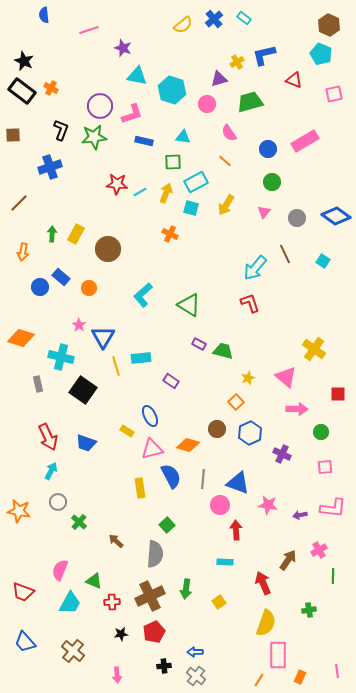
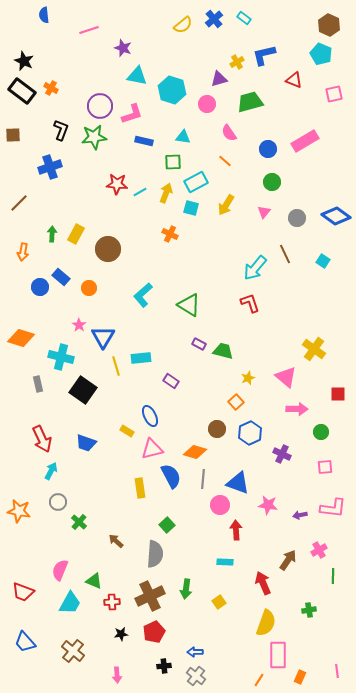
red arrow at (48, 437): moved 6 px left, 2 px down
orange diamond at (188, 445): moved 7 px right, 7 px down
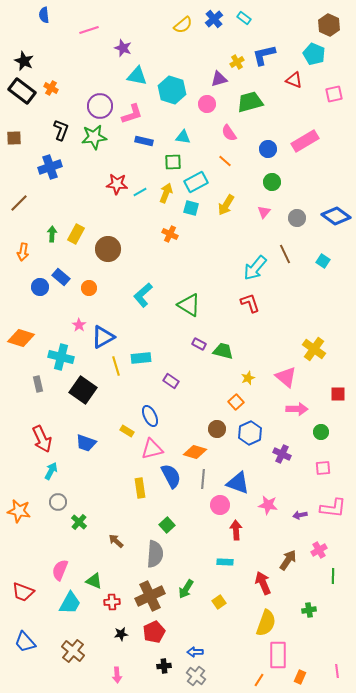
cyan pentagon at (321, 54): moved 7 px left
brown square at (13, 135): moved 1 px right, 3 px down
blue triangle at (103, 337): rotated 30 degrees clockwise
pink square at (325, 467): moved 2 px left, 1 px down
green arrow at (186, 589): rotated 24 degrees clockwise
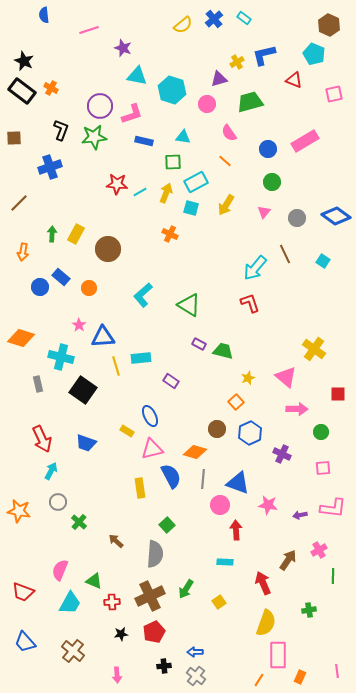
blue triangle at (103, 337): rotated 25 degrees clockwise
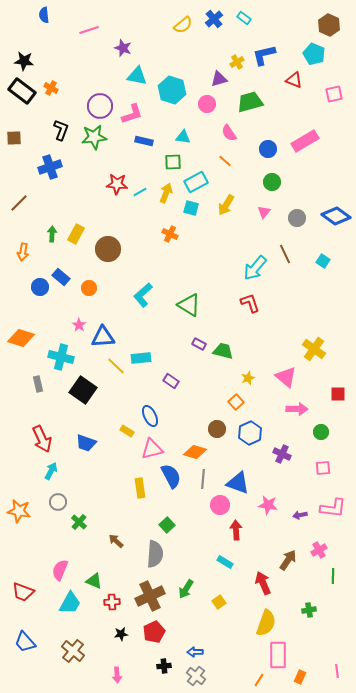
black star at (24, 61): rotated 18 degrees counterclockwise
yellow line at (116, 366): rotated 30 degrees counterclockwise
cyan rectangle at (225, 562): rotated 28 degrees clockwise
